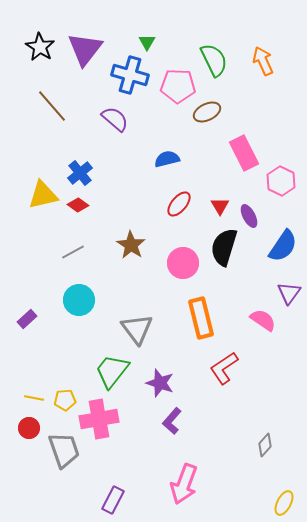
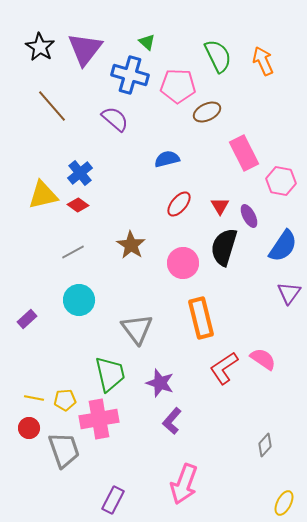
green triangle at (147, 42): rotated 18 degrees counterclockwise
green semicircle at (214, 60): moved 4 px right, 4 px up
pink hexagon at (281, 181): rotated 16 degrees counterclockwise
pink semicircle at (263, 320): moved 39 px down
green trapezoid at (112, 371): moved 2 px left, 3 px down; rotated 129 degrees clockwise
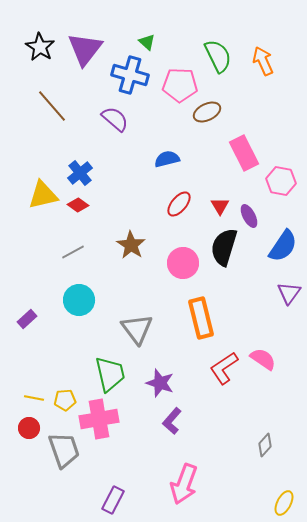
pink pentagon at (178, 86): moved 2 px right, 1 px up
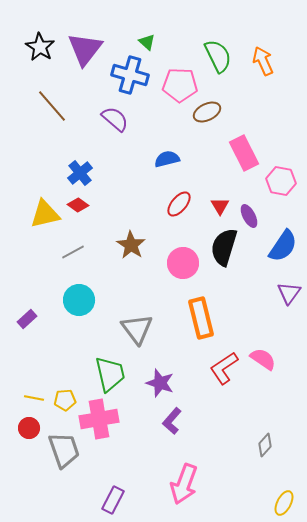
yellow triangle at (43, 195): moved 2 px right, 19 px down
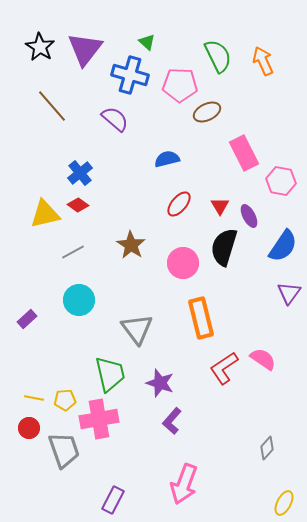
gray diamond at (265, 445): moved 2 px right, 3 px down
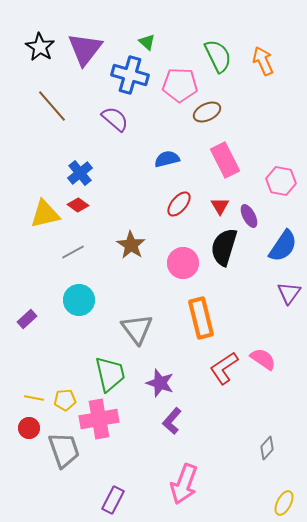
pink rectangle at (244, 153): moved 19 px left, 7 px down
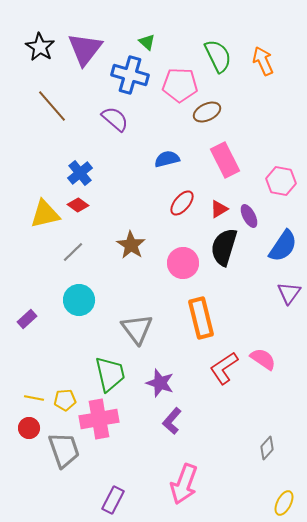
red ellipse at (179, 204): moved 3 px right, 1 px up
red triangle at (220, 206): moved 1 px left, 3 px down; rotated 30 degrees clockwise
gray line at (73, 252): rotated 15 degrees counterclockwise
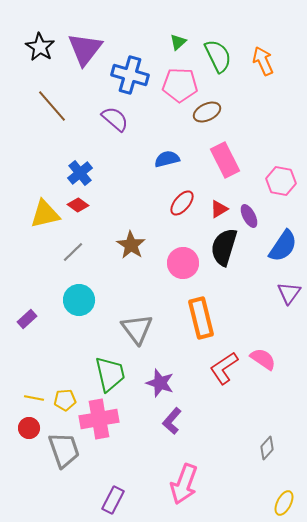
green triangle at (147, 42): moved 31 px right; rotated 36 degrees clockwise
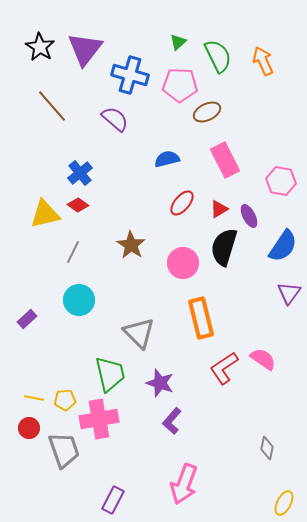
gray line at (73, 252): rotated 20 degrees counterclockwise
gray triangle at (137, 329): moved 2 px right, 4 px down; rotated 8 degrees counterclockwise
gray diamond at (267, 448): rotated 30 degrees counterclockwise
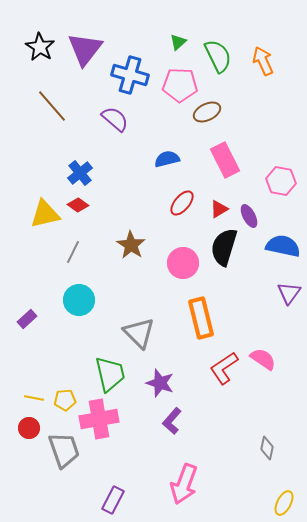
blue semicircle at (283, 246): rotated 112 degrees counterclockwise
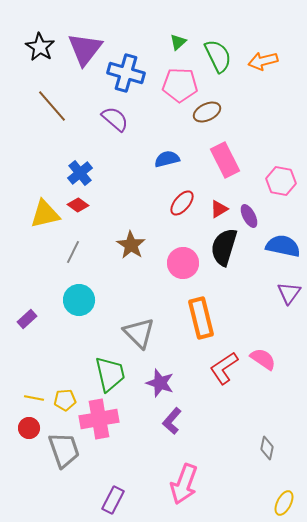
orange arrow at (263, 61): rotated 80 degrees counterclockwise
blue cross at (130, 75): moved 4 px left, 2 px up
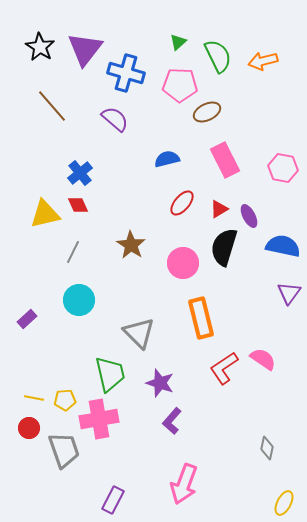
pink hexagon at (281, 181): moved 2 px right, 13 px up
red diamond at (78, 205): rotated 30 degrees clockwise
